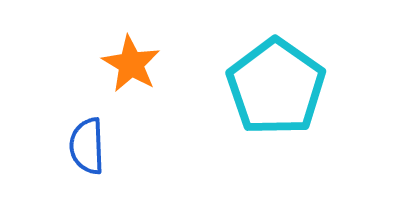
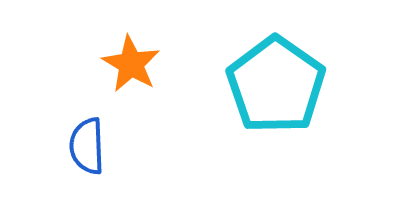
cyan pentagon: moved 2 px up
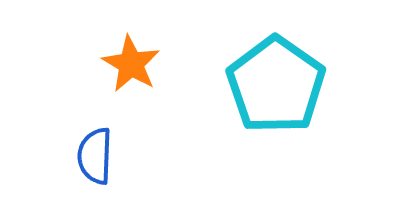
blue semicircle: moved 8 px right, 10 px down; rotated 4 degrees clockwise
